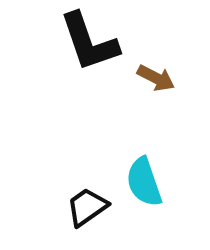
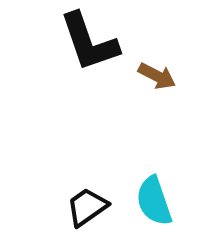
brown arrow: moved 1 px right, 2 px up
cyan semicircle: moved 10 px right, 19 px down
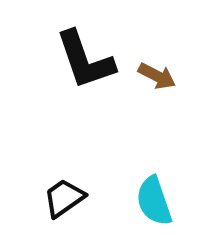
black L-shape: moved 4 px left, 18 px down
black trapezoid: moved 23 px left, 9 px up
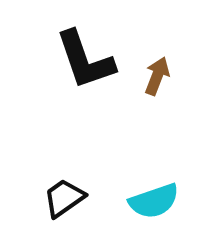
brown arrow: rotated 96 degrees counterclockwise
cyan semicircle: rotated 90 degrees counterclockwise
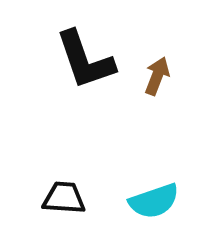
black trapezoid: rotated 39 degrees clockwise
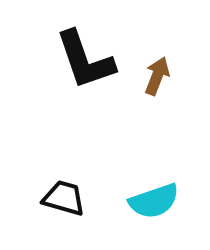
black trapezoid: rotated 12 degrees clockwise
